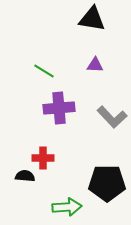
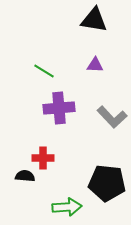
black triangle: moved 2 px right, 1 px down
black pentagon: rotated 6 degrees clockwise
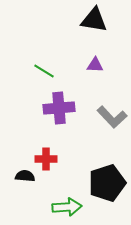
red cross: moved 3 px right, 1 px down
black pentagon: rotated 24 degrees counterclockwise
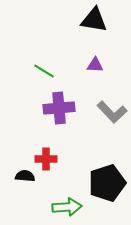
gray L-shape: moved 5 px up
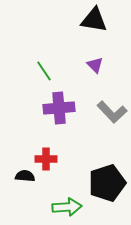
purple triangle: rotated 42 degrees clockwise
green line: rotated 25 degrees clockwise
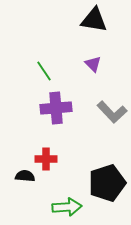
purple triangle: moved 2 px left, 1 px up
purple cross: moved 3 px left
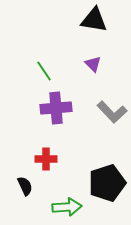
black semicircle: moved 10 px down; rotated 60 degrees clockwise
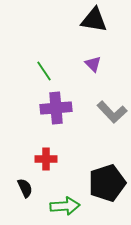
black semicircle: moved 2 px down
green arrow: moved 2 px left, 1 px up
